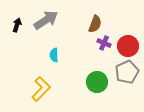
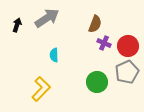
gray arrow: moved 1 px right, 2 px up
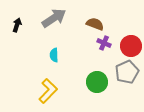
gray arrow: moved 7 px right
brown semicircle: rotated 90 degrees counterclockwise
red circle: moved 3 px right
yellow L-shape: moved 7 px right, 2 px down
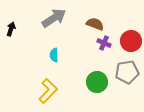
black arrow: moved 6 px left, 4 px down
red circle: moved 5 px up
gray pentagon: rotated 15 degrees clockwise
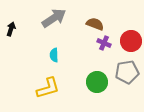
yellow L-shape: moved 3 px up; rotated 30 degrees clockwise
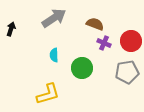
green circle: moved 15 px left, 14 px up
yellow L-shape: moved 6 px down
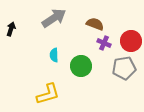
green circle: moved 1 px left, 2 px up
gray pentagon: moved 3 px left, 4 px up
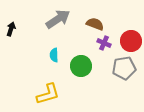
gray arrow: moved 4 px right, 1 px down
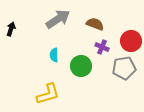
purple cross: moved 2 px left, 4 px down
